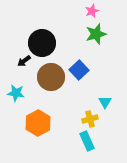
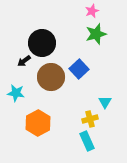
blue square: moved 1 px up
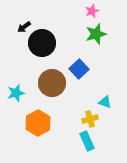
black arrow: moved 34 px up
brown circle: moved 1 px right, 6 px down
cyan star: rotated 24 degrees counterclockwise
cyan triangle: rotated 40 degrees counterclockwise
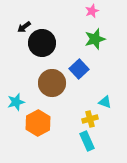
green star: moved 1 px left, 5 px down
cyan star: moved 9 px down
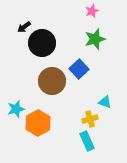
brown circle: moved 2 px up
cyan star: moved 7 px down
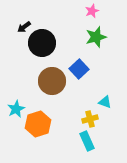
green star: moved 1 px right, 2 px up
cyan star: rotated 12 degrees counterclockwise
orange hexagon: moved 1 px down; rotated 10 degrees clockwise
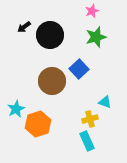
black circle: moved 8 px right, 8 px up
